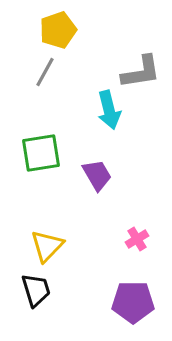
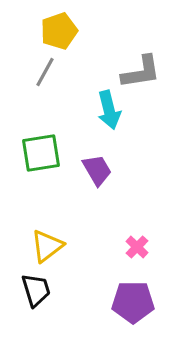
yellow pentagon: moved 1 px right, 1 px down
purple trapezoid: moved 5 px up
pink cross: moved 8 px down; rotated 15 degrees counterclockwise
yellow triangle: rotated 9 degrees clockwise
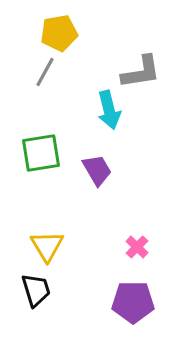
yellow pentagon: moved 2 px down; rotated 9 degrees clockwise
yellow triangle: rotated 24 degrees counterclockwise
